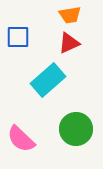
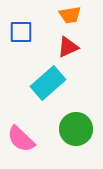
blue square: moved 3 px right, 5 px up
red triangle: moved 1 px left, 4 px down
cyan rectangle: moved 3 px down
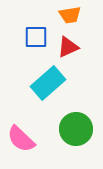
blue square: moved 15 px right, 5 px down
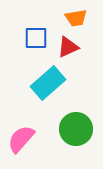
orange trapezoid: moved 6 px right, 3 px down
blue square: moved 1 px down
pink semicircle: rotated 88 degrees clockwise
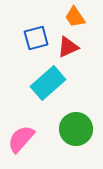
orange trapezoid: moved 1 px left, 1 px up; rotated 65 degrees clockwise
blue square: rotated 15 degrees counterclockwise
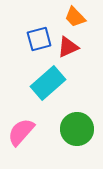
orange trapezoid: rotated 10 degrees counterclockwise
blue square: moved 3 px right, 1 px down
green circle: moved 1 px right
pink semicircle: moved 7 px up
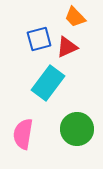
red triangle: moved 1 px left
cyan rectangle: rotated 12 degrees counterclockwise
pink semicircle: moved 2 px right, 2 px down; rotated 32 degrees counterclockwise
